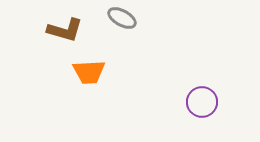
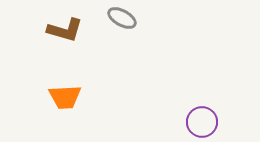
orange trapezoid: moved 24 px left, 25 px down
purple circle: moved 20 px down
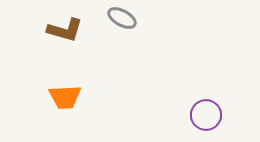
purple circle: moved 4 px right, 7 px up
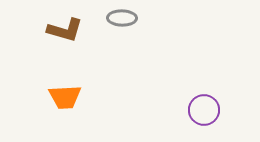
gray ellipse: rotated 28 degrees counterclockwise
purple circle: moved 2 px left, 5 px up
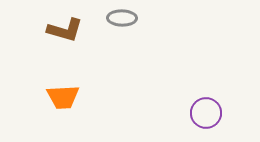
orange trapezoid: moved 2 px left
purple circle: moved 2 px right, 3 px down
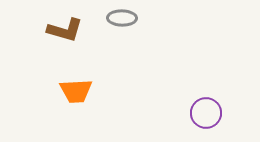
orange trapezoid: moved 13 px right, 6 px up
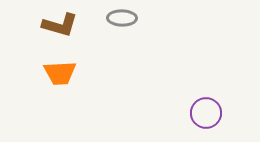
brown L-shape: moved 5 px left, 5 px up
orange trapezoid: moved 16 px left, 18 px up
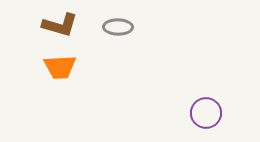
gray ellipse: moved 4 px left, 9 px down
orange trapezoid: moved 6 px up
